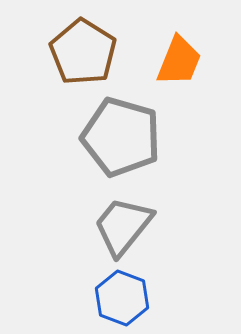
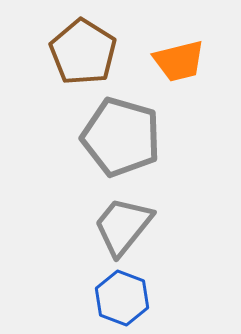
orange trapezoid: rotated 54 degrees clockwise
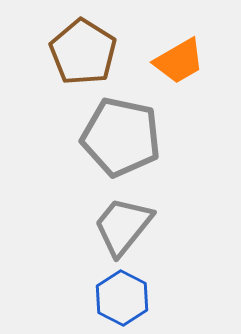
orange trapezoid: rotated 16 degrees counterclockwise
gray pentagon: rotated 4 degrees counterclockwise
blue hexagon: rotated 6 degrees clockwise
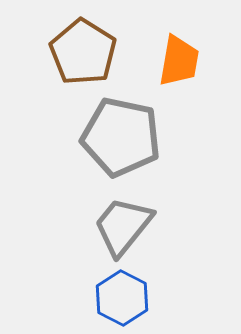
orange trapezoid: rotated 50 degrees counterclockwise
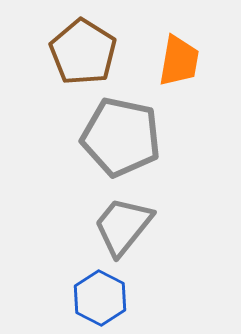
blue hexagon: moved 22 px left
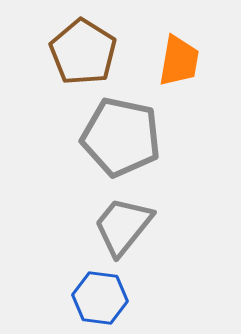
blue hexagon: rotated 20 degrees counterclockwise
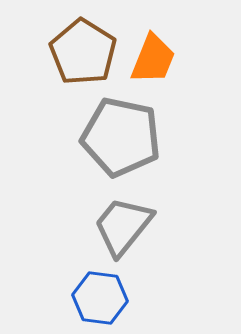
orange trapezoid: moved 26 px left, 2 px up; rotated 12 degrees clockwise
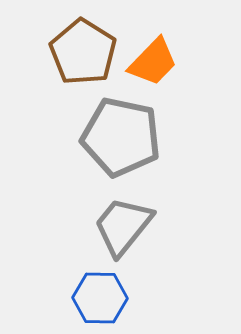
orange trapezoid: moved 3 px down; rotated 22 degrees clockwise
blue hexagon: rotated 6 degrees counterclockwise
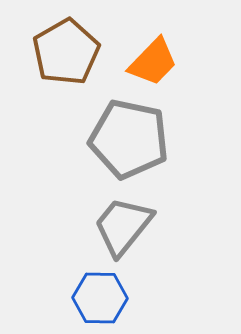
brown pentagon: moved 17 px left; rotated 10 degrees clockwise
gray pentagon: moved 8 px right, 2 px down
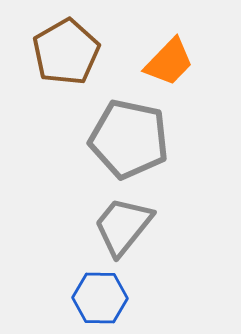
orange trapezoid: moved 16 px right
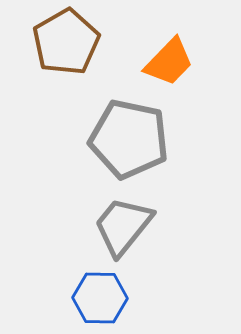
brown pentagon: moved 10 px up
